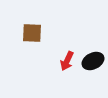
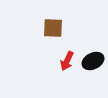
brown square: moved 21 px right, 5 px up
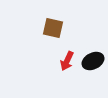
brown square: rotated 10 degrees clockwise
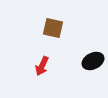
red arrow: moved 25 px left, 5 px down
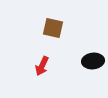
black ellipse: rotated 20 degrees clockwise
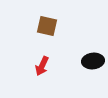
brown square: moved 6 px left, 2 px up
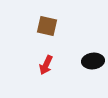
red arrow: moved 4 px right, 1 px up
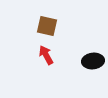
red arrow: moved 10 px up; rotated 126 degrees clockwise
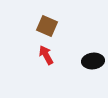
brown square: rotated 10 degrees clockwise
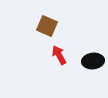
red arrow: moved 13 px right
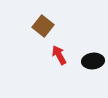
brown square: moved 4 px left; rotated 15 degrees clockwise
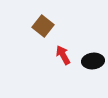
red arrow: moved 4 px right
